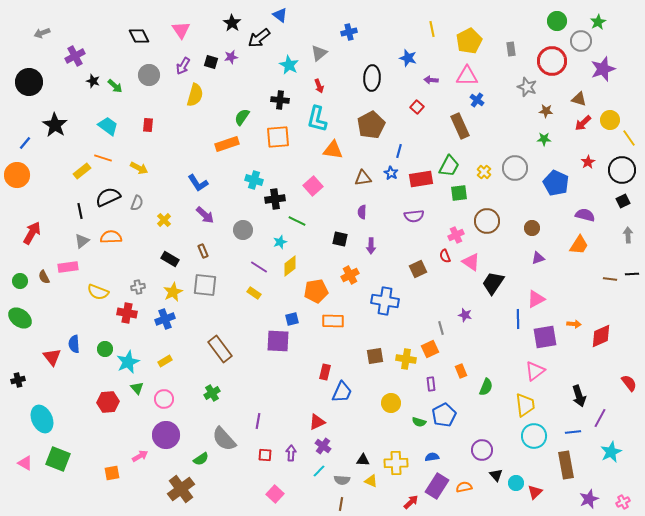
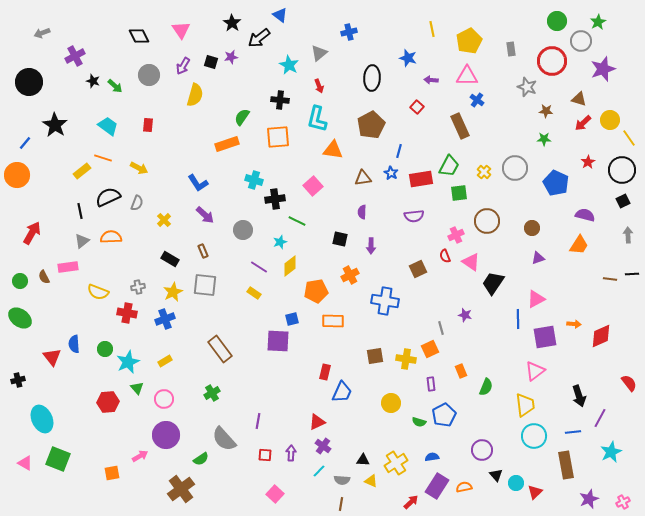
yellow cross at (396, 463): rotated 30 degrees counterclockwise
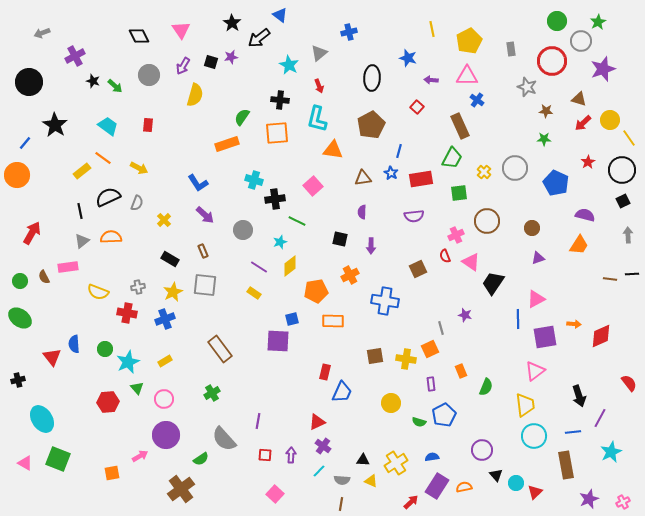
orange square at (278, 137): moved 1 px left, 4 px up
orange line at (103, 158): rotated 18 degrees clockwise
green trapezoid at (449, 166): moved 3 px right, 8 px up
cyan ellipse at (42, 419): rotated 8 degrees counterclockwise
purple arrow at (291, 453): moved 2 px down
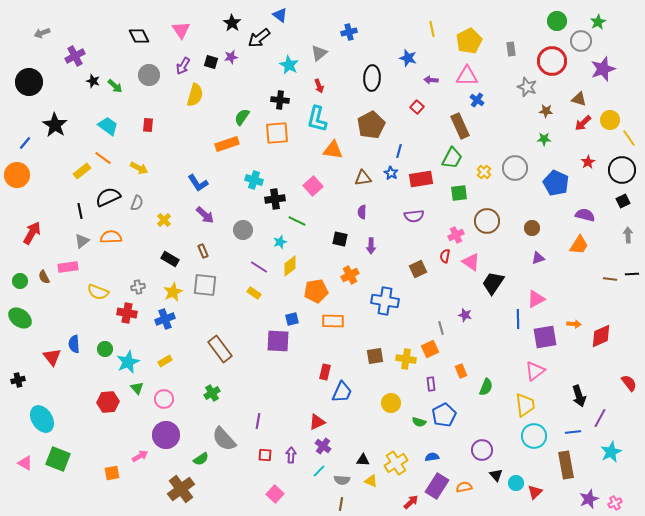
red semicircle at (445, 256): rotated 32 degrees clockwise
pink cross at (623, 502): moved 8 px left, 1 px down
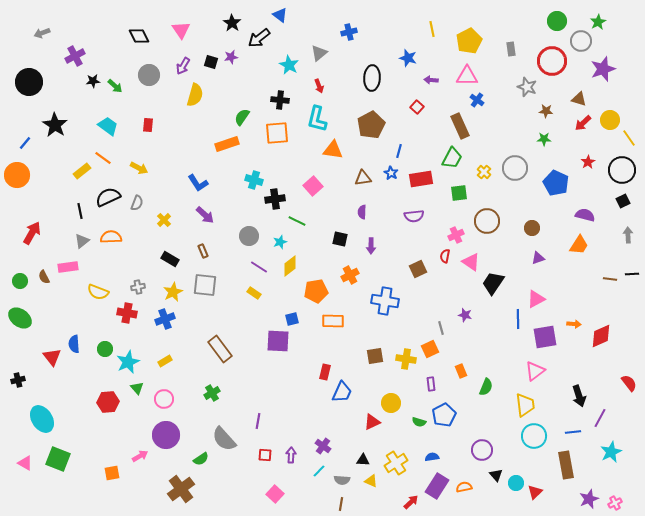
black star at (93, 81): rotated 24 degrees counterclockwise
gray circle at (243, 230): moved 6 px right, 6 px down
red triangle at (317, 422): moved 55 px right
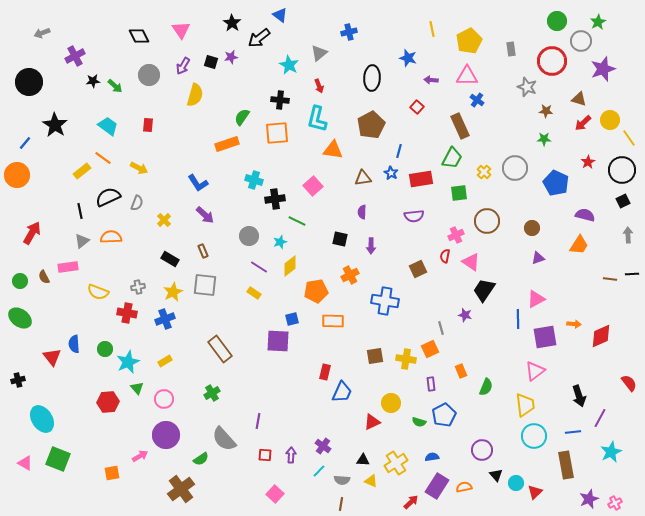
black trapezoid at (493, 283): moved 9 px left, 7 px down
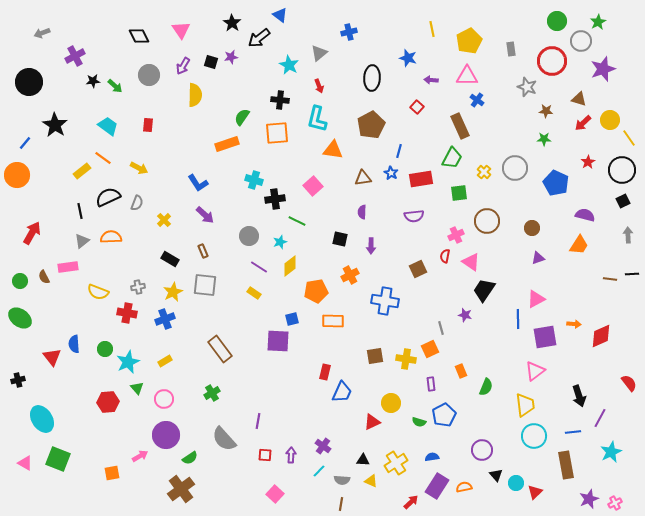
yellow semicircle at (195, 95): rotated 15 degrees counterclockwise
green semicircle at (201, 459): moved 11 px left, 1 px up
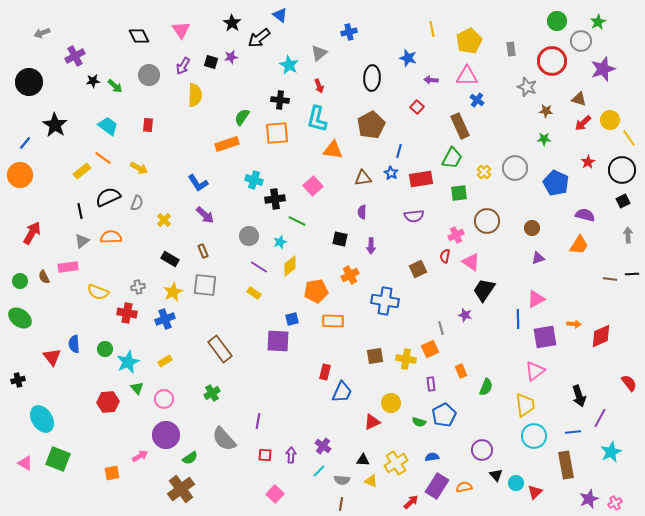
orange circle at (17, 175): moved 3 px right
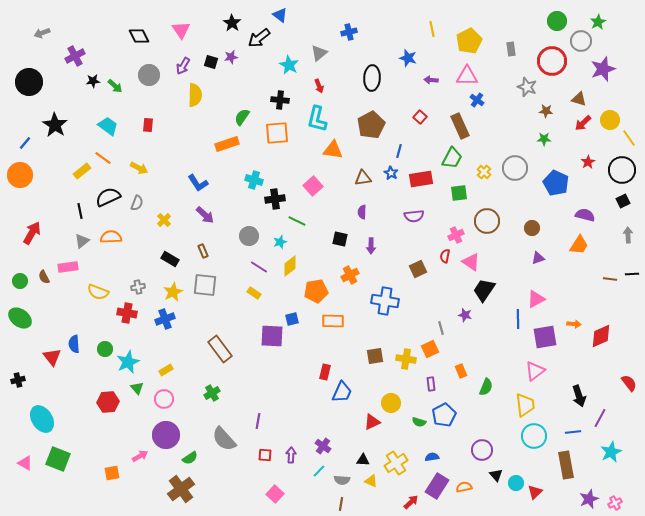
red square at (417, 107): moved 3 px right, 10 px down
purple square at (278, 341): moved 6 px left, 5 px up
yellow rectangle at (165, 361): moved 1 px right, 9 px down
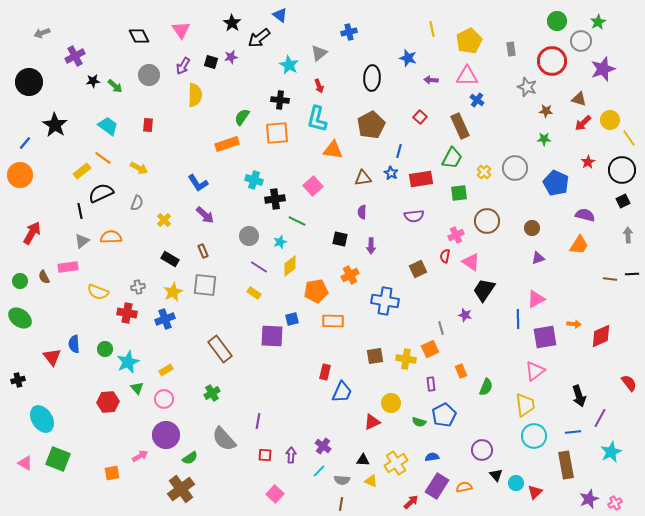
black semicircle at (108, 197): moved 7 px left, 4 px up
